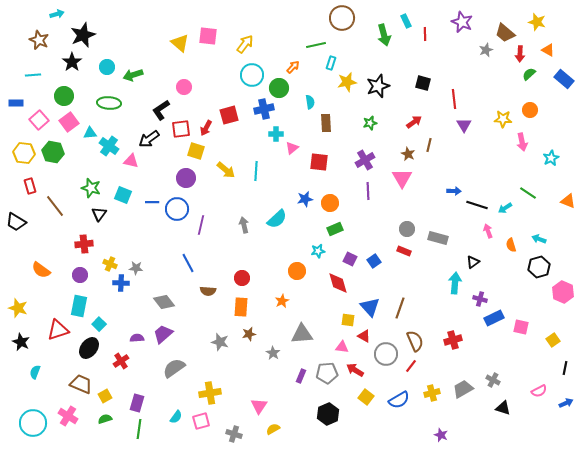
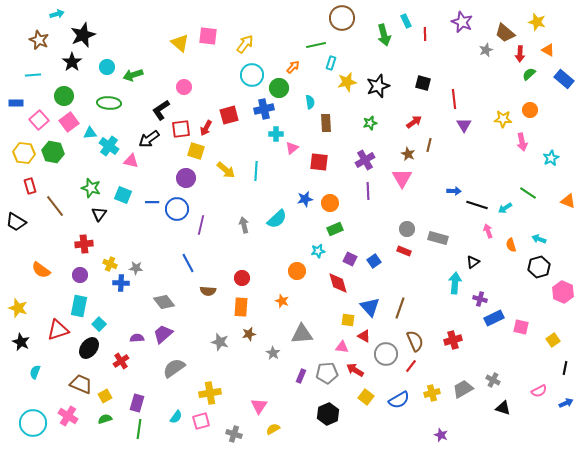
orange star at (282, 301): rotated 24 degrees counterclockwise
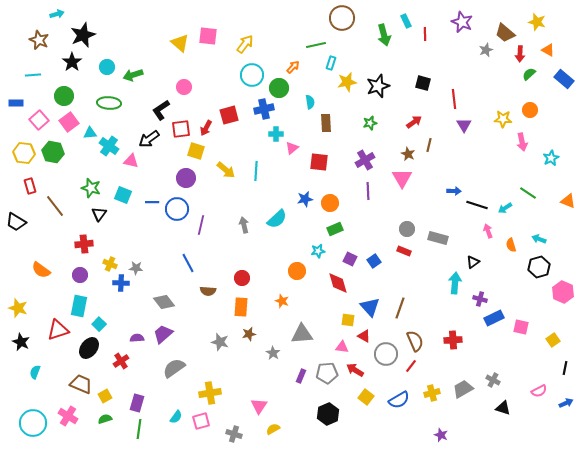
red cross at (453, 340): rotated 12 degrees clockwise
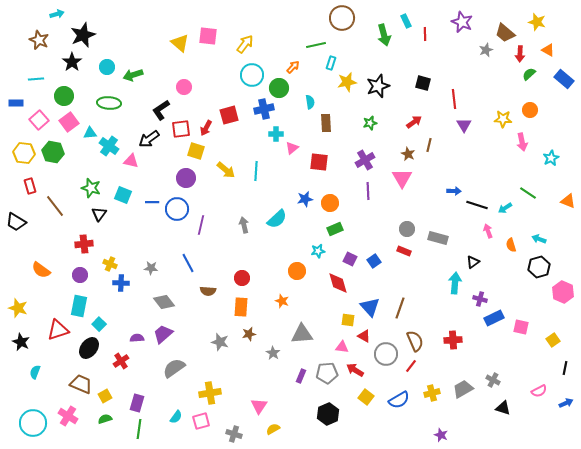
cyan line at (33, 75): moved 3 px right, 4 px down
gray star at (136, 268): moved 15 px right
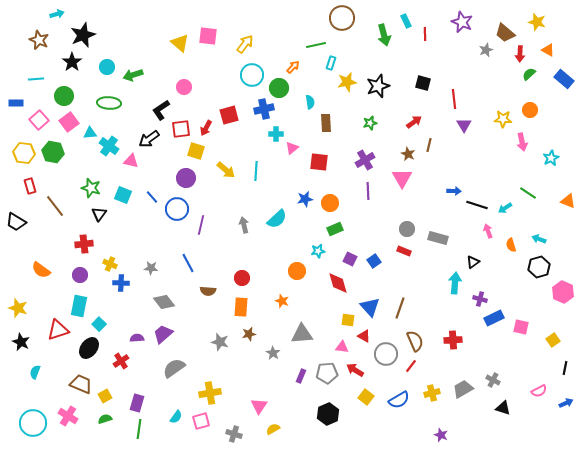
blue line at (152, 202): moved 5 px up; rotated 48 degrees clockwise
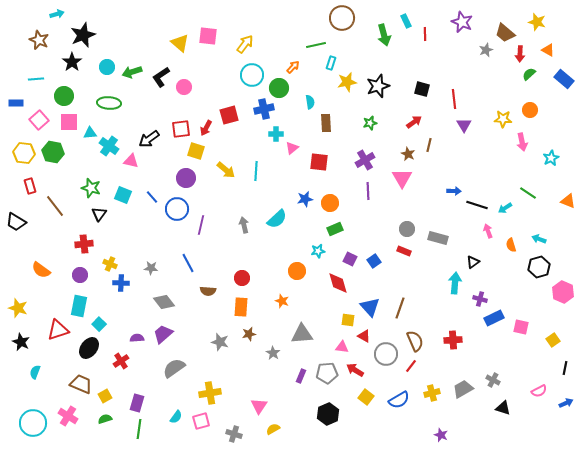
green arrow at (133, 75): moved 1 px left, 3 px up
black square at (423, 83): moved 1 px left, 6 px down
black L-shape at (161, 110): moved 33 px up
pink square at (69, 122): rotated 36 degrees clockwise
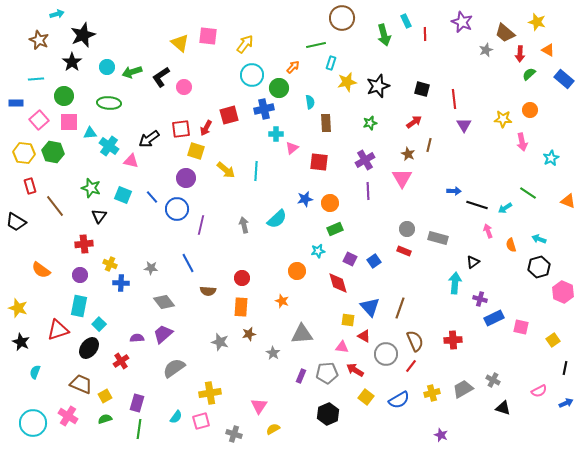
black triangle at (99, 214): moved 2 px down
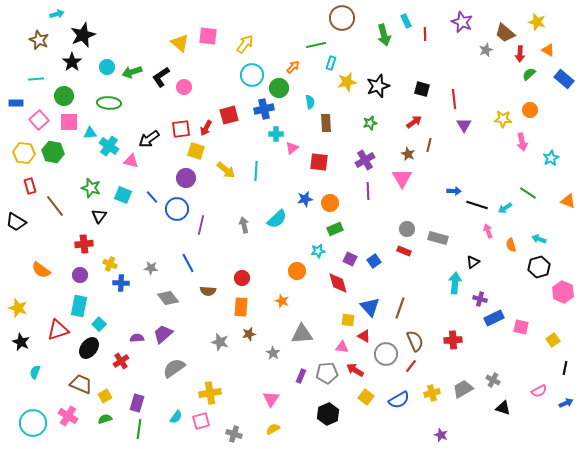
gray diamond at (164, 302): moved 4 px right, 4 px up
pink triangle at (259, 406): moved 12 px right, 7 px up
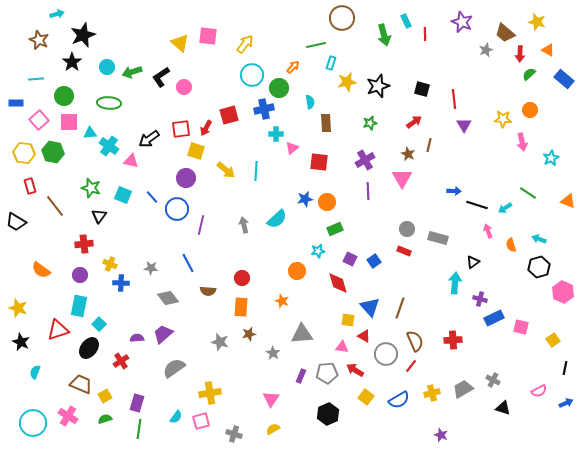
orange circle at (330, 203): moved 3 px left, 1 px up
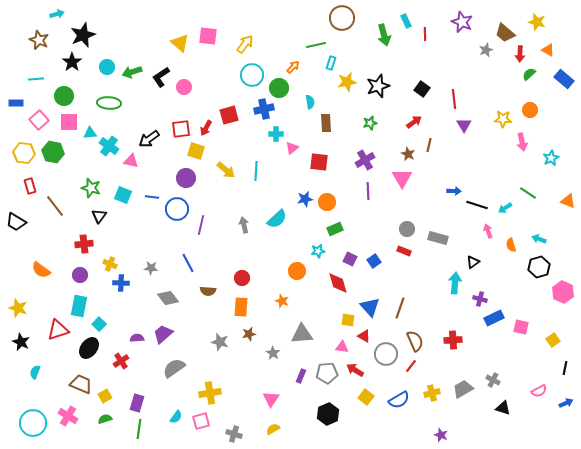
black square at (422, 89): rotated 21 degrees clockwise
blue line at (152, 197): rotated 40 degrees counterclockwise
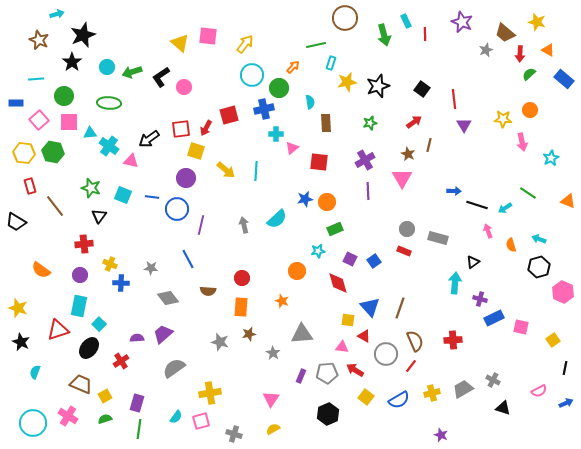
brown circle at (342, 18): moved 3 px right
blue line at (188, 263): moved 4 px up
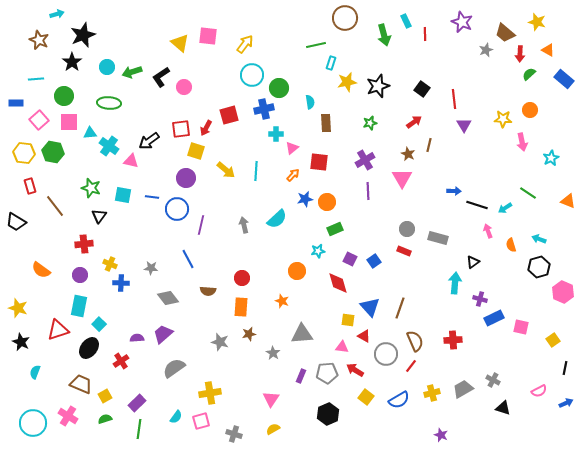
orange arrow at (293, 67): moved 108 px down
black arrow at (149, 139): moved 2 px down
cyan square at (123, 195): rotated 12 degrees counterclockwise
purple rectangle at (137, 403): rotated 30 degrees clockwise
